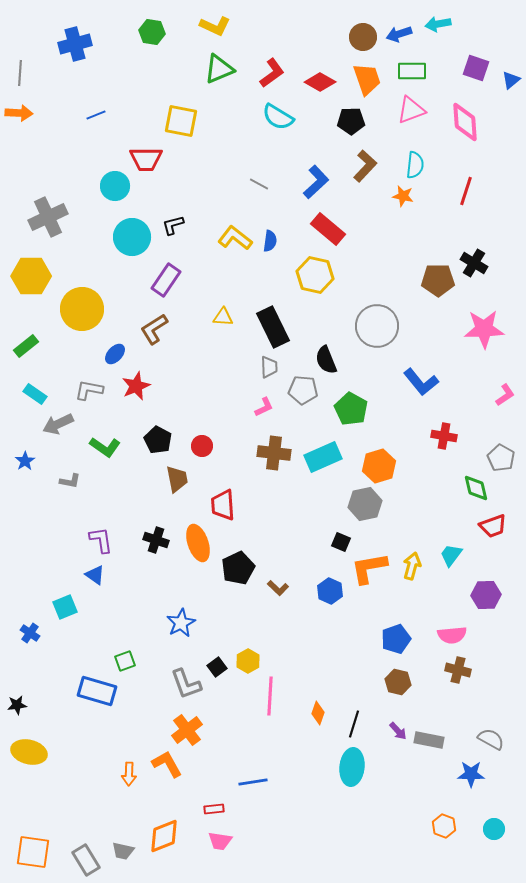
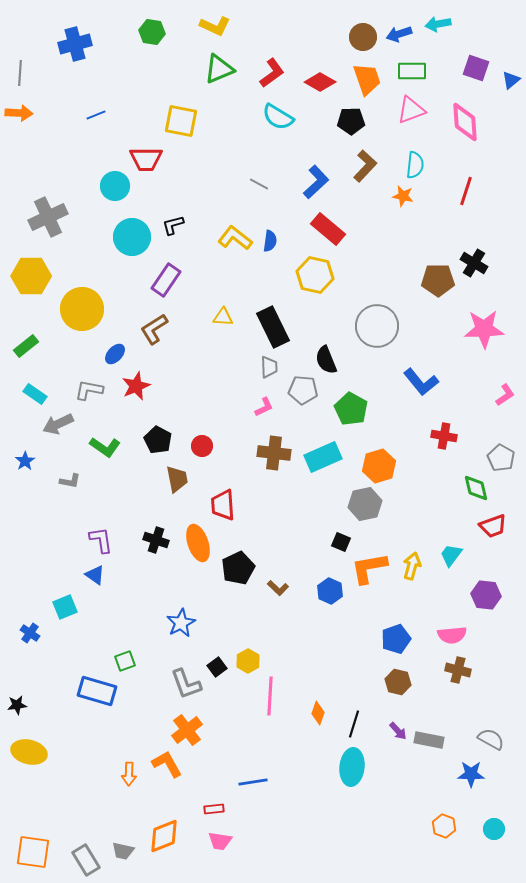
purple hexagon at (486, 595): rotated 8 degrees clockwise
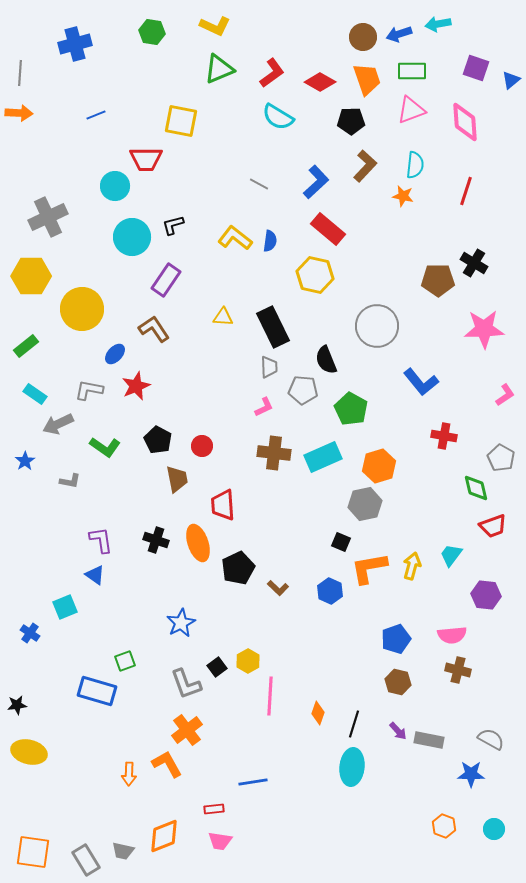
brown L-shape at (154, 329): rotated 88 degrees clockwise
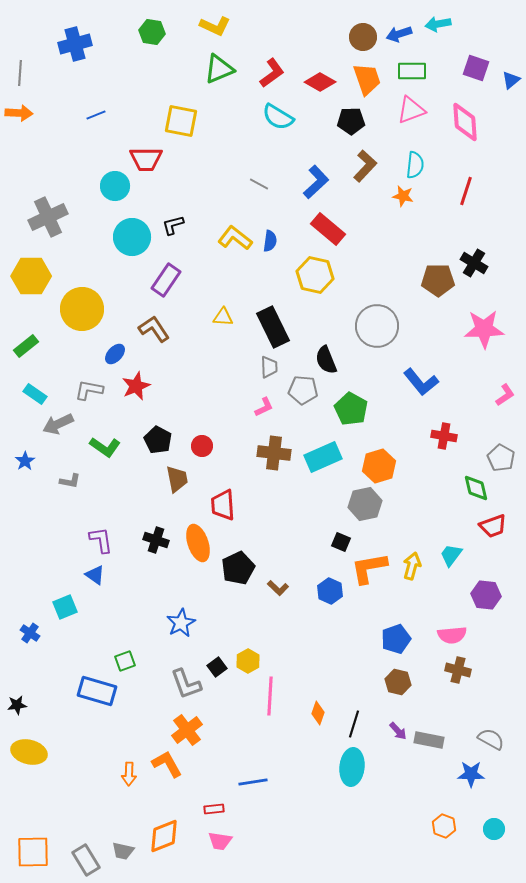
orange square at (33, 852): rotated 9 degrees counterclockwise
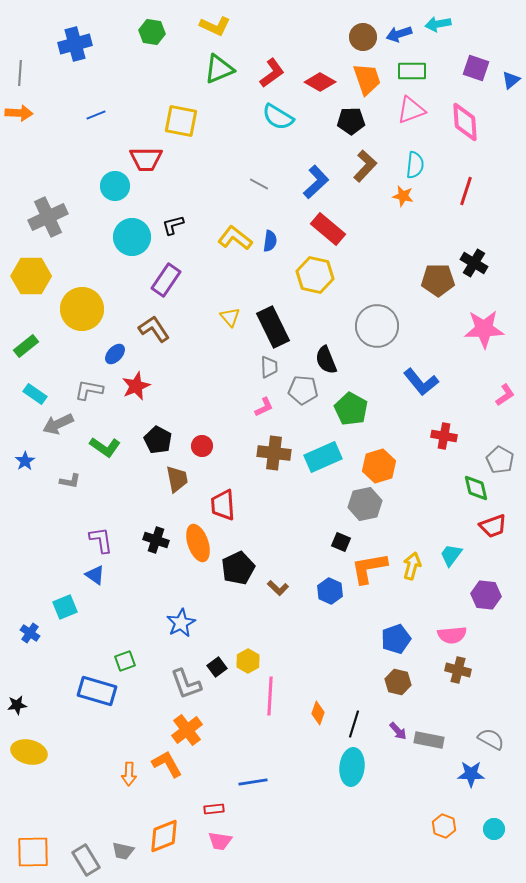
yellow triangle at (223, 317): moved 7 px right; rotated 45 degrees clockwise
gray pentagon at (501, 458): moved 1 px left, 2 px down
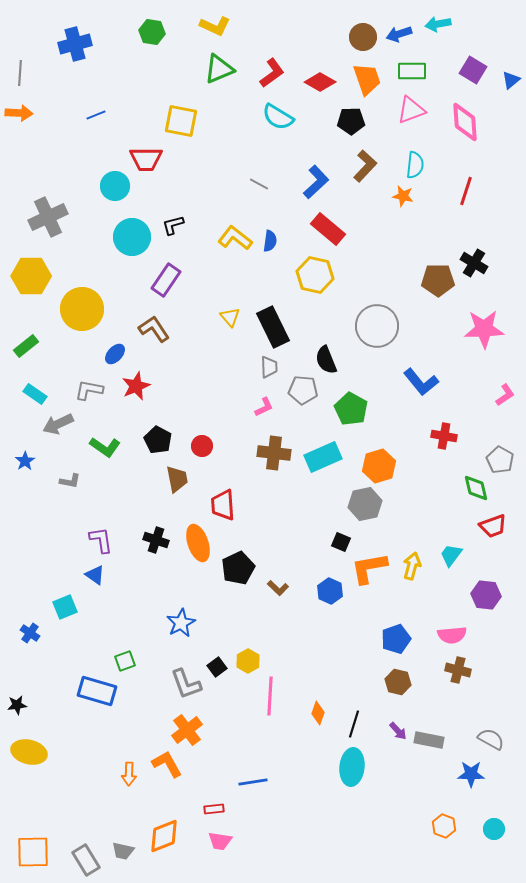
purple square at (476, 68): moved 3 px left, 2 px down; rotated 12 degrees clockwise
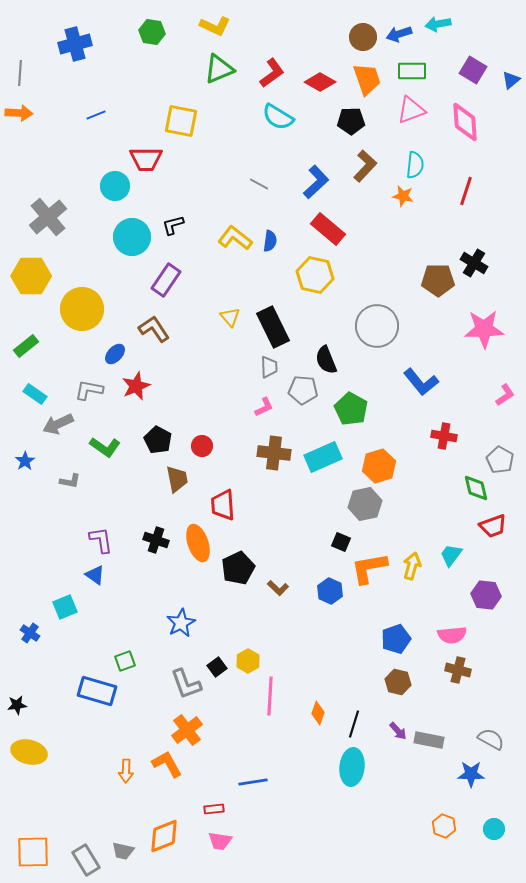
gray cross at (48, 217): rotated 15 degrees counterclockwise
orange arrow at (129, 774): moved 3 px left, 3 px up
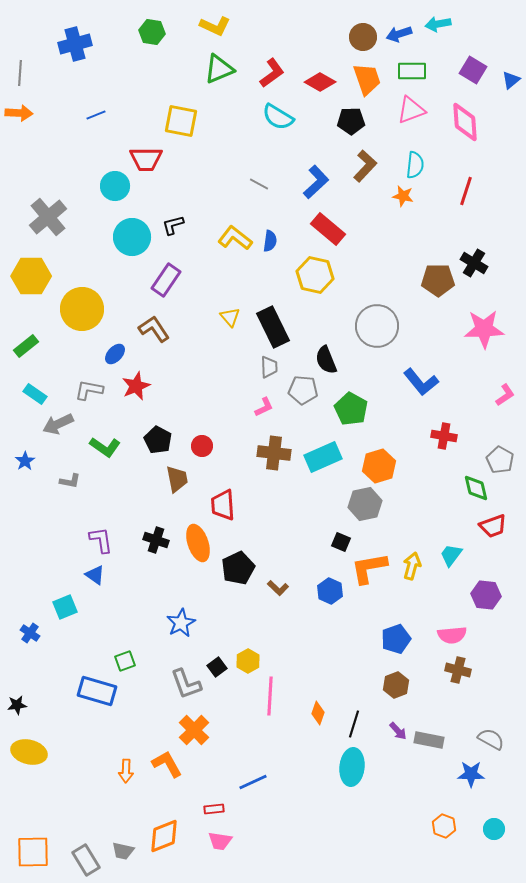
brown hexagon at (398, 682): moved 2 px left, 3 px down; rotated 25 degrees clockwise
orange cross at (187, 730): moved 7 px right; rotated 8 degrees counterclockwise
blue line at (253, 782): rotated 16 degrees counterclockwise
